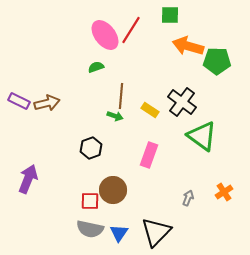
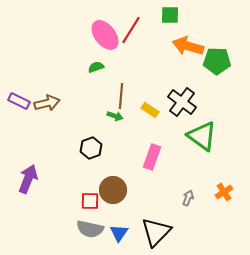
pink rectangle: moved 3 px right, 2 px down
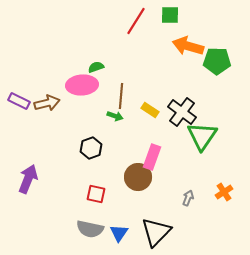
red line: moved 5 px right, 9 px up
pink ellipse: moved 23 px left, 50 px down; rotated 56 degrees counterclockwise
black cross: moved 10 px down
green triangle: rotated 28 degrees clockwise
brown circle: moved 25 px right, 13 px up
red square: moved 6 px right, 7 px up; rotated 12 degrees clockwise
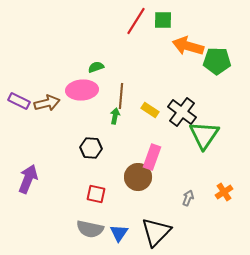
green square: moved 7 px left, 5 px down
pink ellipse: moved 5 px down
green arrow: rotated 98 degrees counterclockwise
green triangle: moved 2 px right, 1 px up
black hexagon: rotated 25 degrees clockwise
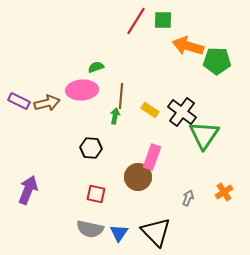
purple arrow: moved 11 px down
black triangle: rotated 28 degrees counterclockwise
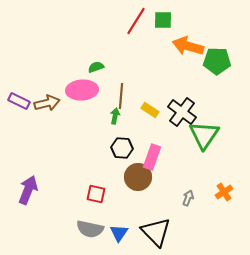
black hexagon: moved 31 px right
